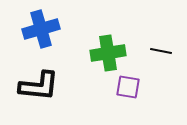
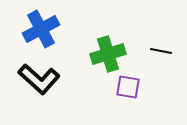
blue cross: rotated 12 degrees counterclockwise
green cross: moved 1 px down; rotated 8 degrees counterclockwise
black L-shape: moved 7 px up; rotated 36 degrees clockwise
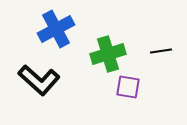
blue cross: moved 15 px right
black line: rotated 20 degrees counterclockwise
black L-shape: moved 1 px down
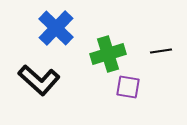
blue cross: moved 1 px up; rotated 18 degrees counterclockwise
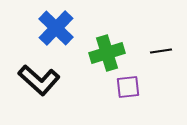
green cross: moved 1 px left, 1 px up
purple square: rotated 15 degrees counterclockwise
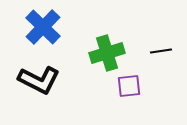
blue cross: moved 13 px left, 1 px up
black L-shape: rotated 15 degrees counterclockwise
purple square: moved 1 px right, 1 px up
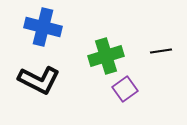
blue cross: rotated 30 degrees counterclockwise
green cross: moved 1 px left, 3 px down
purple square: moved 4 px left, 3 px down; rotated 30 degrees counterclockwise
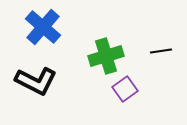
blue cross: rotated 27 degrees clockwise
black L-shape: moved 3 px left, 1 px down
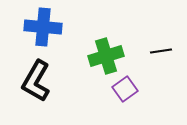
blue cross: rotated 36 degrees counterclockwise
black L-shape: rotated 93 degrees clockwise
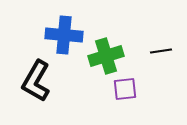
blue cross: moved 21 px right, 8 px down
purple square: rotated 30 degrees clockwise
